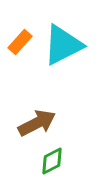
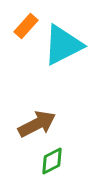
orange rectangle: moved 6 px right, 16 px up
brown arrow: moved 1 px down
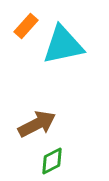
cyan triangle: rotated 15 degrees clockwise
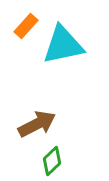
green diamond: rotated 16 degrees counterclockwise
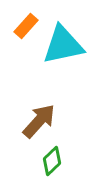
brown arrow: moved 2 px right, 3 px up; rotated 21 degrees counterclockwise
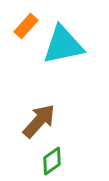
green diamond: rotated 8 degrees clockwise
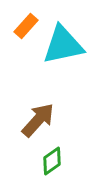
brown arrow: moved 1 px left, 1 px up
